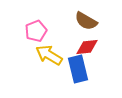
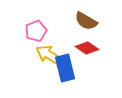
red diamond: moved 1 px down; rotated 40 degrees clockwise
blue rectangle: moved 13 px left, 1 px up
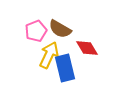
brown semicircle: moved 26 px left, 8 px down
red diamond: rotated 25 degrees clockwise
yellow arrow: rotated 84 degrees clockwise
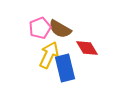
pink pentagon: moved 4 px right, 3 px up
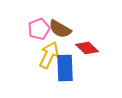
pink pentagon: moved 1 px left, 1 px down
red diamond: rotated 15 degrees counterclockwise
blue rectangle: rotated 12 degrees clockwise
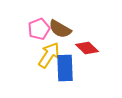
yellow arrow: rotated 8 degrees clockwise
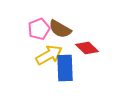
yellow arrow: rotated 28 degrees clockwise
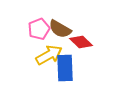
red diamond: moved 6 px left, 6 px up
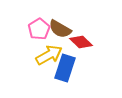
pink pentagon: rotated 10 degrees counterclockwise
blue rectangle: rotated 20 degrees clockwise
